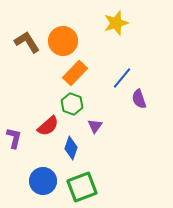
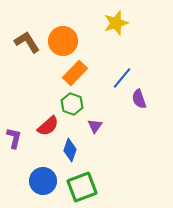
blue diamond: moved 1 px left, 2 px down
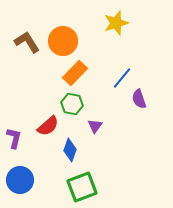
green hexagon: rotated 10 degrees counterclockwise
blue circle: moved 23 px left, 1 px up
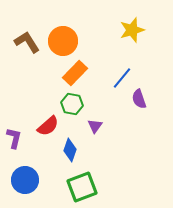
yellow star: moved 16 px right, 7 px down
blue circle: moved 5 px right
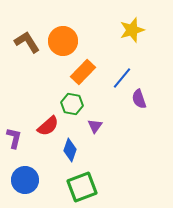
orange rectangle: moved 8 px right, 1 px up
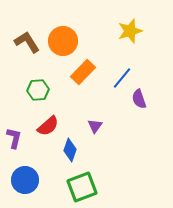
yellow star: moved 2 px left, 1 px down
green hexagon: moved 34 px left, 14 px up; rotated 15 degrees counterclockwise
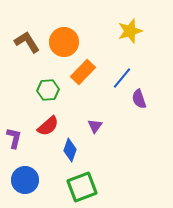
orange circle: moved 1 px right, 1 px down
green hexagon: moved 10 px right
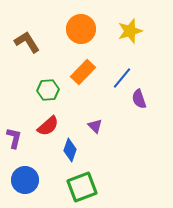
orange circle: moved 17 px right, 13 px up
purple triangle: rotated 21 degrees counterclockwise
